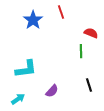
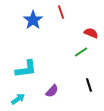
green line: moved 1 px down; rotated 56 degrees clockwise
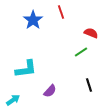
purple semicircle: moved 2 px left
cyan arrow: moved 5 px left, 1 px down
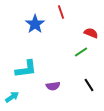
blue star: moved 2 px right, 4 px down
black line: rotated 16 degrees counterclockwise
purple semicircle: moved 3 px right, 5 px up; rotated 40 degrees clockwise
cyan arrow: moved 1 px left, 3 px up
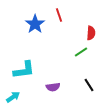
red line: moved 2 px left, 3 px down
red semicircle: rotated 72 degrees clockwise
cyan L-shape: moved 2 px left, 1 px down
purple semicircle: moved 1 px down
cyan arrow: moved 1 px right
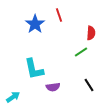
cyan L-shape: moved 10 px right, 1 px up; rotated 85 degrees clockwise
